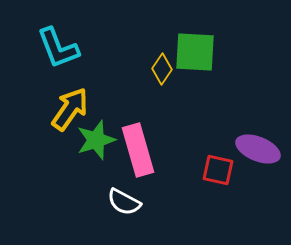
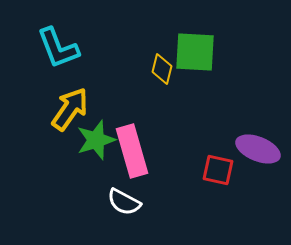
yellow diamond: rotated 20 degrees counterclockwise
pink rectangle: moved 6 px left, 1 px down
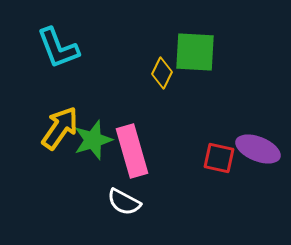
yellow diamond: moved 4 px down; rotated 12 degrees clockwise
yellow arrow: moved 10 px left, 19 px down
green star: moved 3 px left
red square: moved 1 px right, 12 px up
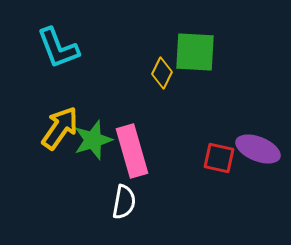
white semicircle: rotated 108 degrees counterclockwise
